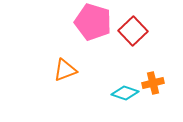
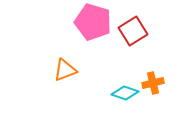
red square: rotated 12 degrees clockwise
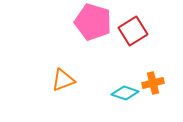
orange triangle: moved 2 px left, 10 px down
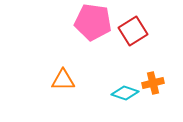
pink pentagon: rotated 9 degrees counterclockwise
orange triangle: rotated 20 degrees clockwise
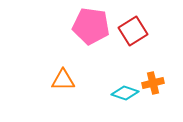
pink pentagon: moved 2 px left, 4 px down
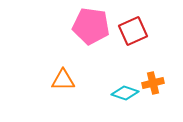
red square: rotated 8 degrees clockwise
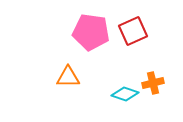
pink pentagon: moved 6 px down
orange triangle: moved 5 px right, 3 px up
cyan diamond: moved 1 px down
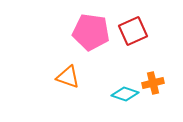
orange triangle: rotated 20 degrees clockwise
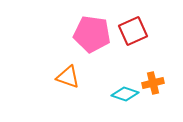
pink pentagon: moved 1 px right, 2 px down
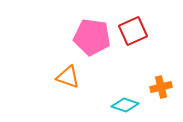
pink pentagon: moved 3 px down
orange cross: moved 8 px right, 4 px down
cyan diamond: moved 11 px down
